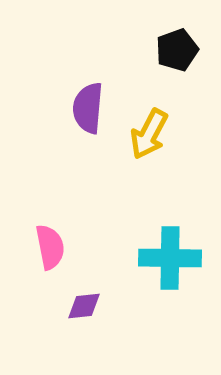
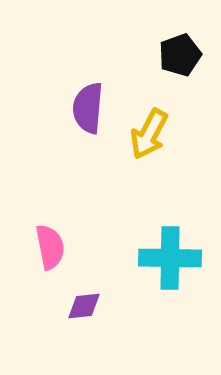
black pentagon: moved 3 px right, 5 px down
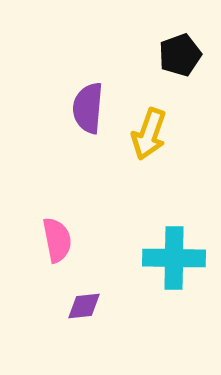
yellow arrow: rotated 9 degrees counterclockwise
pink semicircle: moved 7 px right, 7 px up
cyan cross: moved 4 px right
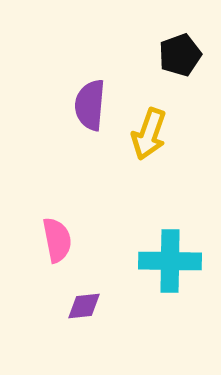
purple semicircle: moved 2 px right, 3 px up
cyan cross: moved 4 px left, 3 px down
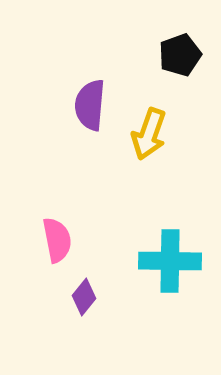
purple diamond: moved 9 px up; rotated 45 degrees counterclockwise
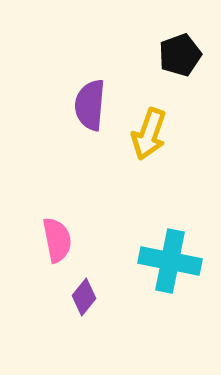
cyan cross: rotated 10 degrees clockwise
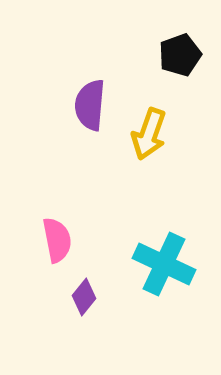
cyan cross: moved 6 px left, 3 px down; rotated 14 degrees clockwise
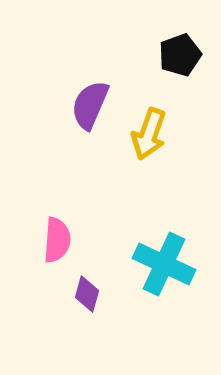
purple semicircle: rotated 18 degrees clockwise
pink semicircle: rotated 15 degrees clockwise
purple diamond: moved 3 px right, 3 px up; rotated 24 degrees counterclockwise
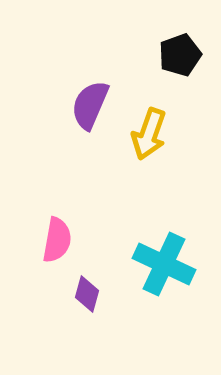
pink semicircle: rotated 6 degrees clockwise
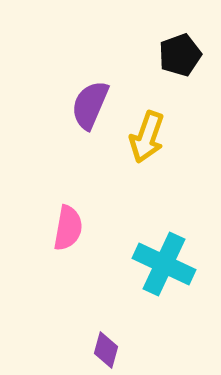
yellow arrow: moved 2 px left, 3 px down
pink semicircle: moved 11 px right, 12 px up
purple diamond: moved 19 px right, 56 px down
